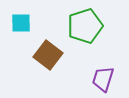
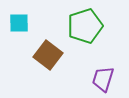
cyan square: moved 2 px left
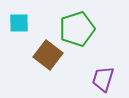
green pentagon: moved 8 px left, 3 px down
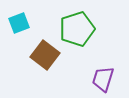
cyan square: rotated 20 degrees counterclockwise
brown square: moved 3 px left
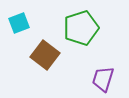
green pentagon: moved 4 px right, 1 px up
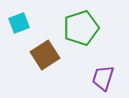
brown square: rotated 20 degrees clockwise
purple trapezoid: moved 1 px up
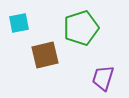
cyan square: rotated 10 degrees clockwise
brown square: rotated 20 degrees clockwise
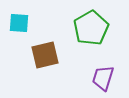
cyan square: rotated 15 degrees clockwise
green pentagon: moved 10 px right; rotated 12 degrees counterclockwise
